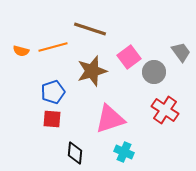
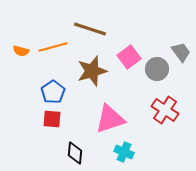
gray circle: moved 3 px right, 3 px up
blue pentagon: rotated 15 degrees counterclockwise
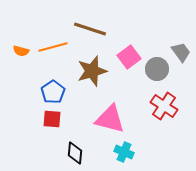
red cross: moved 1 px left, 4 px up
pink triangle: rotated 32 degrees clockwise
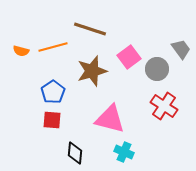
gray trapezoid: moved 3 px up
red square: moved 1 px down
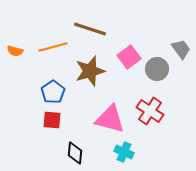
orange semicircle: moved 6 px left
brown star: moved 2 px left
red cross: moved 14 px left, 5 px down
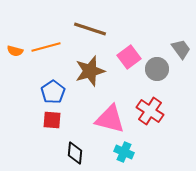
orange line: moved 7 px left
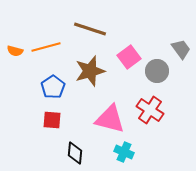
gray circle: moved 2 px down
blue pentagon: moved 5 px up
red cross: moved 1 px up
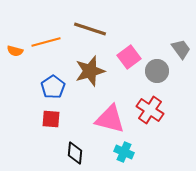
orange line: moved 5 px up
red square: moved 1 px left, 1 px up
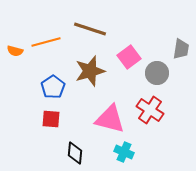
gray trapezoid: rotated 45 degrees clockwise
gray circle: moved 2 px down
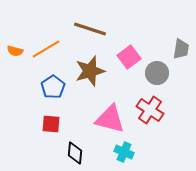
orange line: moved 7 px down; rotated 16 degrees counterclockwise
red square: moved 5 px down
